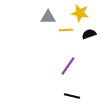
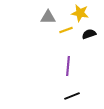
yellow line: rotated 16 degrees counterclockwise
purple line: rotated 30 degrees counterclockwise
black line: rotated 35 degrees counterclockwise
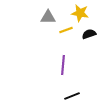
purple line: moved 5 px left, 1 px up
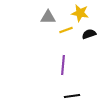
black line: rotated 14 degrees clockwise
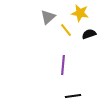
gray triangle: rotated 42 degrees counterclockwise
yellow line: rotated 72 degrees clockwise
black line: moved 1 px right
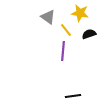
gray triangle: rotated 42 degrees counterclockwise
purple line: moved 14 px up
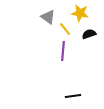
yellow line: moved 1 px left, 1 px up
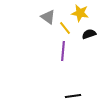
yellow line: moved 1 px up
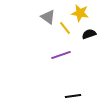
purple line: moved 2 px left, 4 px down; rotated 66 degrees clockwise
